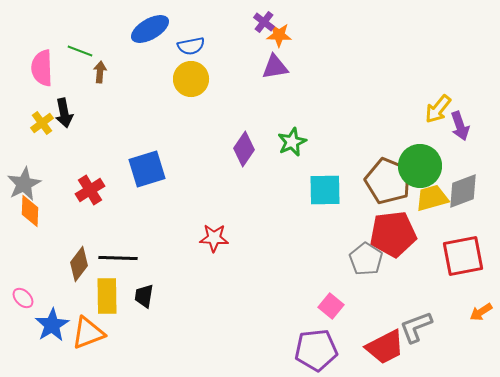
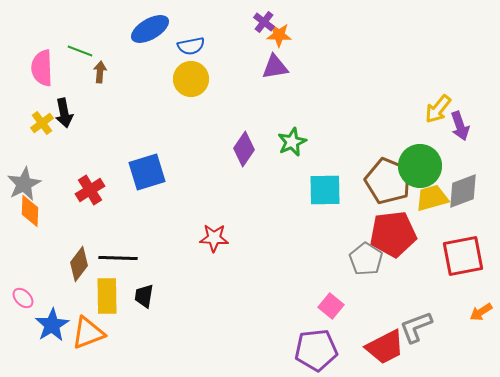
blue square: moved 3 px down
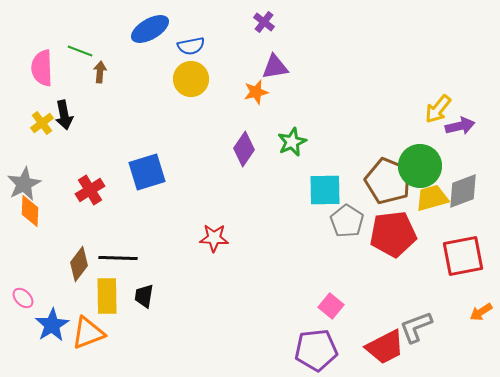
orange star: moved 23 px left, 57 px down; rotated 15 degrees counterclockwise
black arrow: moved 2 px down
purple arrow: rotated 84 degrees counterclockwise
gray pentagon: moved 19 px left, 38 px up
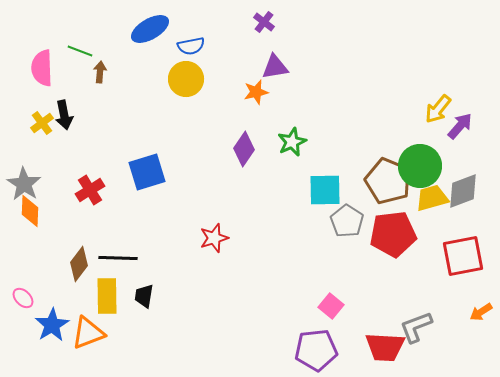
yellow circle: moved 5 px left
purple arrow: rotated 36 degrees counterclockwise
gray star: rotated 12 degrees counterclockwise
red star: rotated 20 degrees counterclockwise
red trapezoid: rotated 30 degrees clockwise
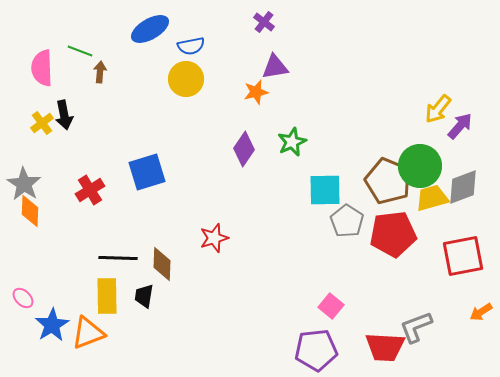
gray diamond: moved 4 px up
brown diamond: moved 83 px right; rotated 36 degrees counterclockwise
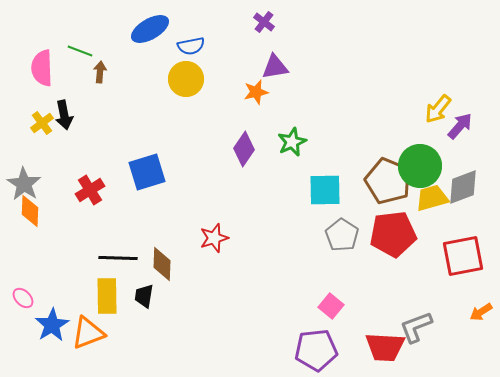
gray pentagon: moved 5 px left, 14 px down
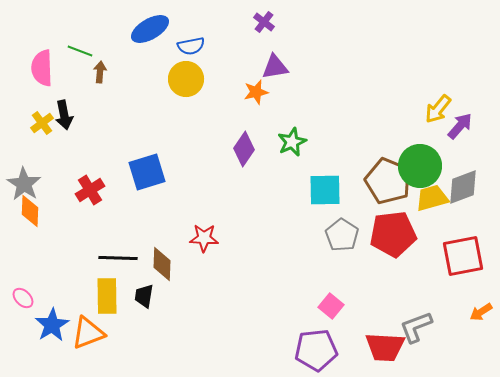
red star: moved 10 px left; rotated 20 degrees clockwise
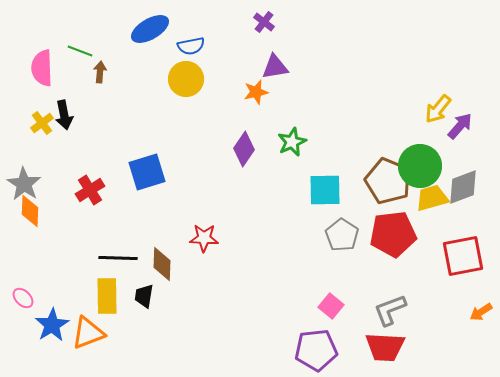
gray L-shape: moved 26 px left, 17 px up
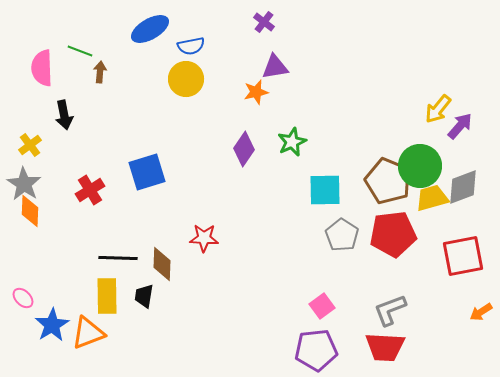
yellow cross: moved 12 px left, 22 px down
pink square: moved 9 px left; rotated 15 degrees clockwise
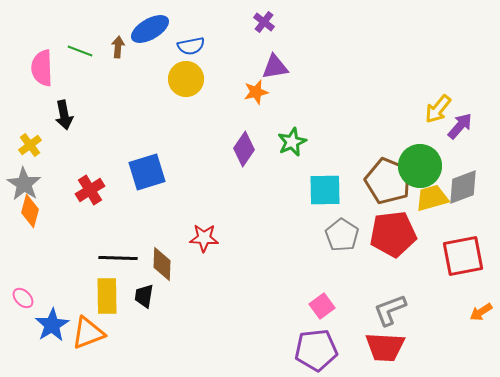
brown arrow: moved 18 px right, 25 px up
orange diamond: rotated 12 degrees clockwise
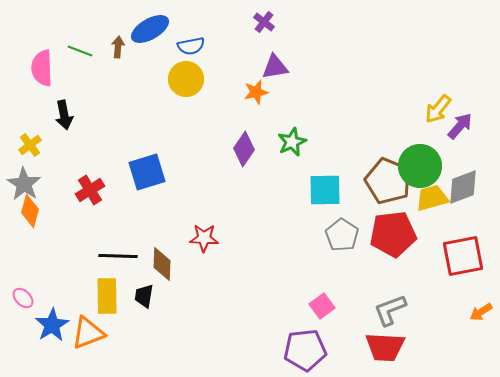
black line: moved 2 px up
purple pentagon: moved 11 px left
